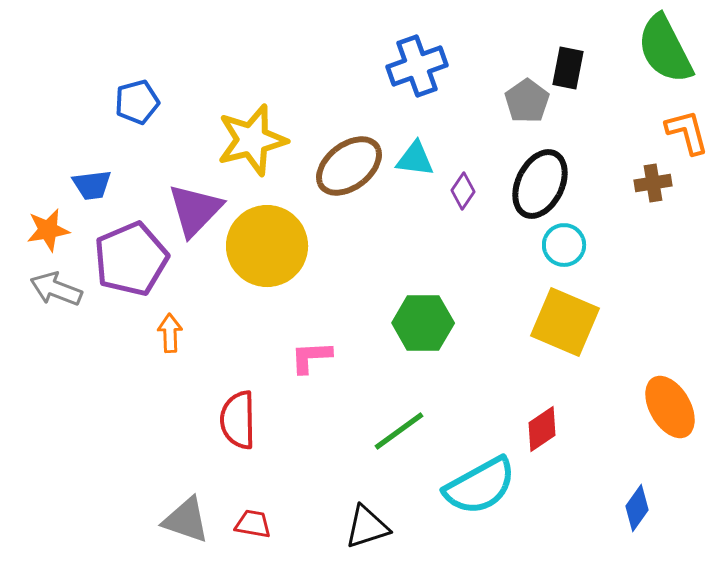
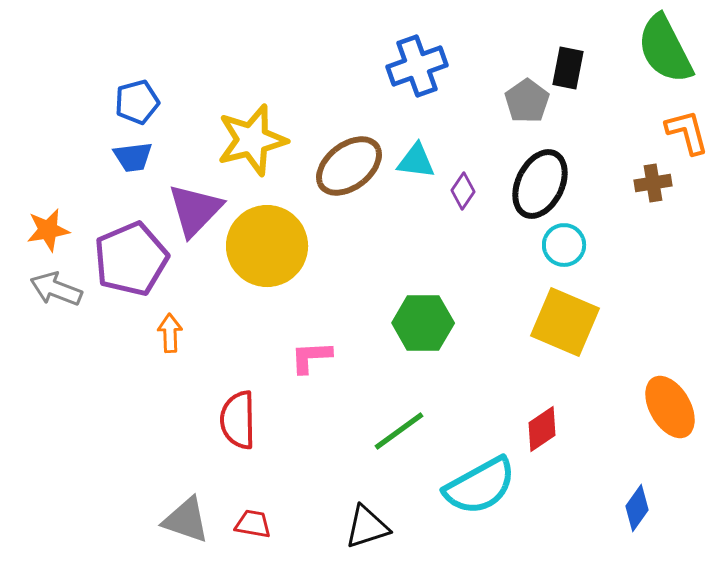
cyan triangle: moved 1 px right, 2 px down
blue trapezoid: moved 41 px right, 28 px up
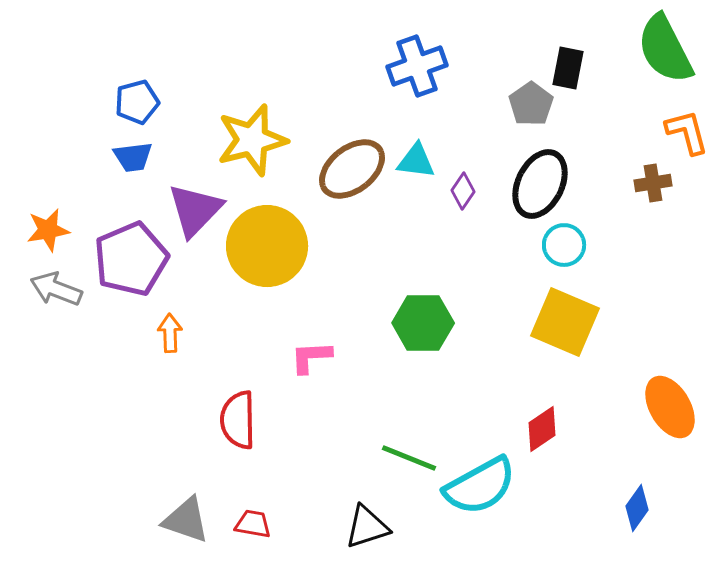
gray pentagon: moved 4 px right, 3 px down
brown ellipse: moved 3 px right, 3 px down
green line: moved 10 px right, 27 px down; rotated 58 degrees clockwise
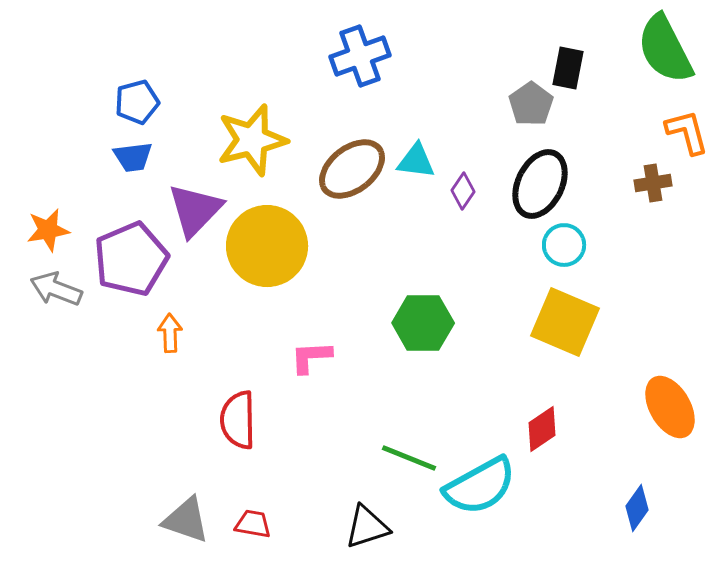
blue cross: moved 57 px left, 10 px up
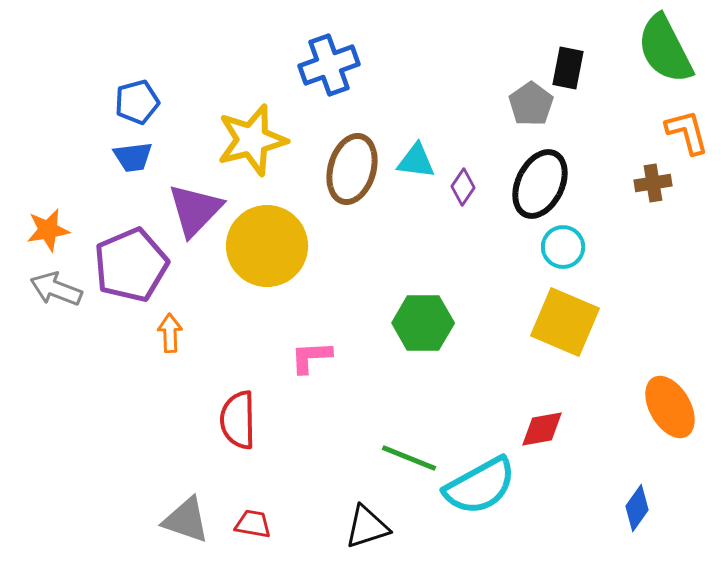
blue cross: moved 31 px left, 9 px down
brown ellipse: rotated 36 degrees counterclockwise
purple diamond: moved 4 px up
cyan circle: moved 1 px left, 2 px down
purple pentagon: moved 6 px down
red diamond: rotated 24 degrees clockwise
